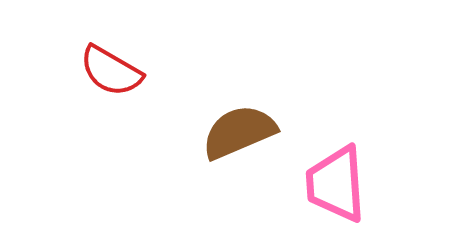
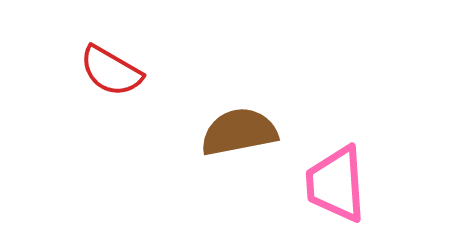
brown semicircle: rotated 12 degrees clockwise
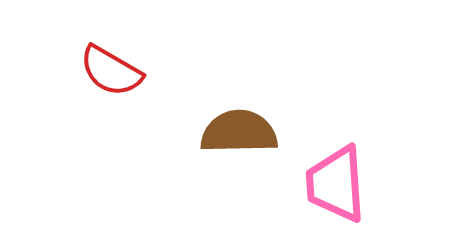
brown semicircle: rotated 10 degrees clockwise
